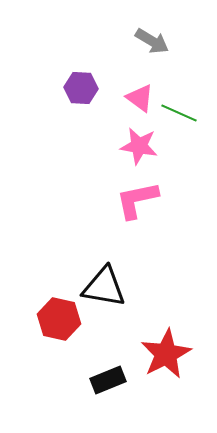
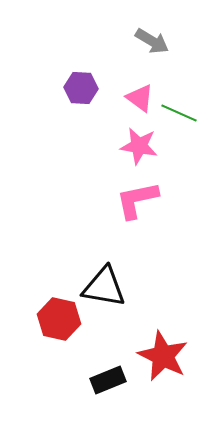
red star: moved 3 px left, 2 px down; rotated 18 degrees counterclockwise
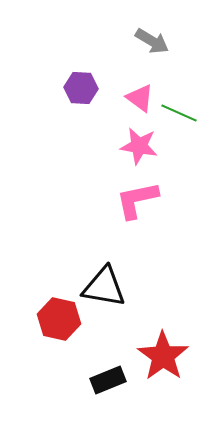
red star: rotated 9 degrees clockwise
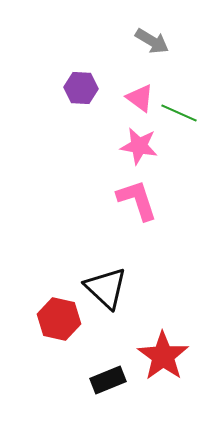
pink L-shape: rotated 84 degrees clockwise
black triangle: moved 2 px right, 1 px down; rotated 33 degrees clockwise
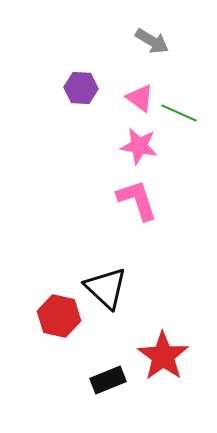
red hexagon: moved 3 px up
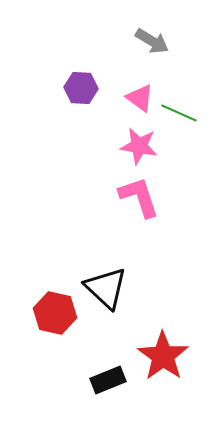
pink L-shape: moved 2 px right, 3 px up
red hexagon: moved 4 px left, 3 px up
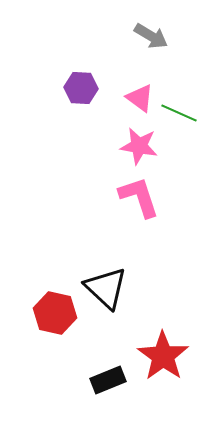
gray arrow: moved 1 px left, 5 px up
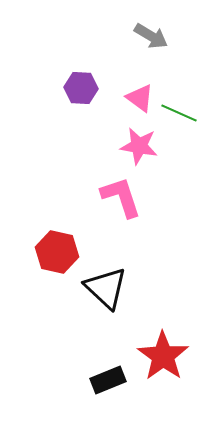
pink L-shape: moved 18 px left
red hexagon: moved 2 px right, 61 px up
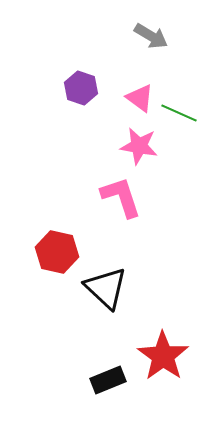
purple hexagon: rotated 16 degrees clockwise
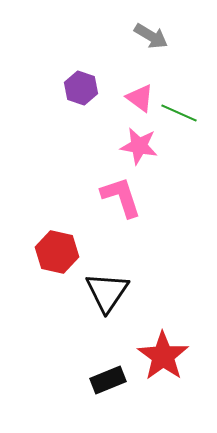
black triangle: moved 1 px right, 4 px down; rotated 21 degrees clockwise
